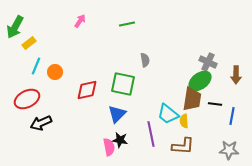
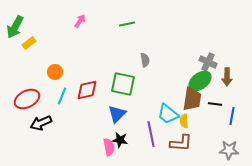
cyan line: moved 26 px right, 30 px down
brown arrow: moved 9 px left, 2 px down
brown L-shape: moved 2 px left, 3 px up
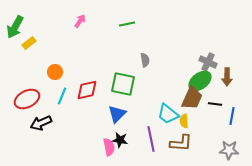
brown trapezoid: moved 1 px up; rotated 15 degrees clockwise
purple line: moved 5 px down
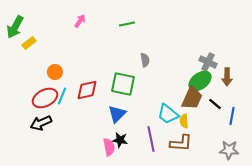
red ellipse: moved 18 px right, 1 px up
black line: rotated 32 degrees clockwise
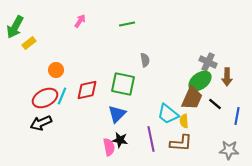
orange circle: moved 1 px right, 2 px up
blue line: moved 5 px right
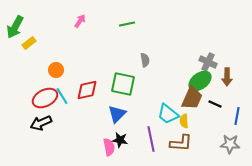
cyan line: rotated 54 degrees counterclockwise
black line: rotated 16 degrees counterclockwise
gray star: moved 1 px right, 6 px up
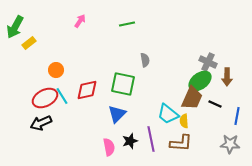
black star: moved 10 px right, 1 px down; rotated 28 degrees counterclockwise
